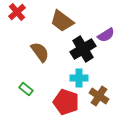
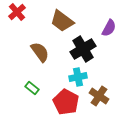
purple semicircle: moved 3 px right, 7 px up; rotated 30 degrees counterclockwise
cyan cross: moved 1 px left, 1 px up; rotated 12 degrees counterclockwise
green rectangle: moved 6 px right, 1 px up
red pentagon: rotated 10 degrees clockwise
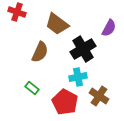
red cross: rotated 30 degrees counterclockwise
brown trapezoid: moved 5 px left, 3 px down
brown semicircle: rotated 60 degrees clockwise
red pentagon: moved 1 px left
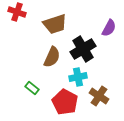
brown trapezoid: moved 2 px left; rotated 55 degrees counterclockwise
brown semicircle: moved 12 px right, 5 px down
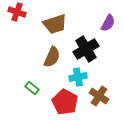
purple semicircle: moved 1 px left, 5 px up
black cross: moved 3 px right
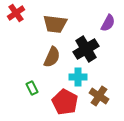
red cross: moved 1 px left, 1 px down; rotated 36 degrees clockwise
brown trapezoid: rotated 25 degrees clockwise
cyan cross: rotated 12 degrees clockwise
green rectangle: rotated 24 degrees clockwise
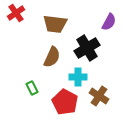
purple semicircle: moved 1 px right, 1 px up
black cross: moved 1 px right, 1 px up
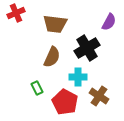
red cross: rotated 12 degrees clockwise
green rectangle: moved 5 px right
